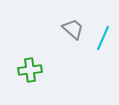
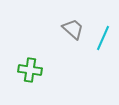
green cross: rotated 15 degrees clockwise
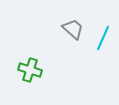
green cross: rotated 10 degrees clockwise
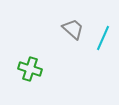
green cross: moved 1 px up
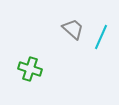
cyan line: moved 2 px left, 1 px up
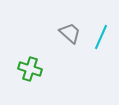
gray trapezoid: moved 3 px left, 4 px down
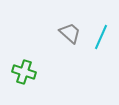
green cross: moved 6 px left, 3 px down
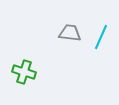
gray trapezoid: rotated 35 degrees counterclockwise
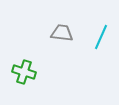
gray trapezoid: moved 8 px left
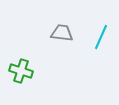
green cross: moved 3 px left, 1 px up
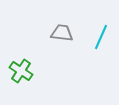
green cross: rotated 15 degrees clockwise
